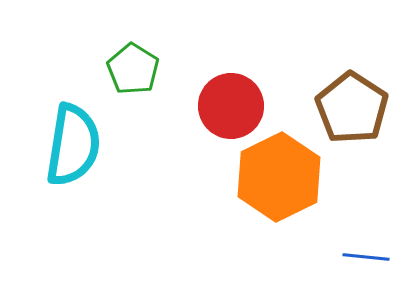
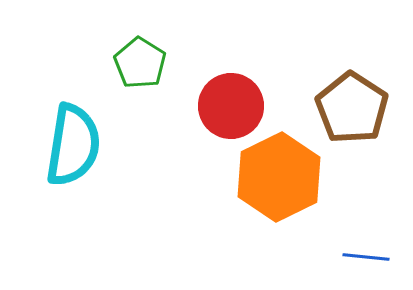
green pentagon: moved 7 px right, 6 px up
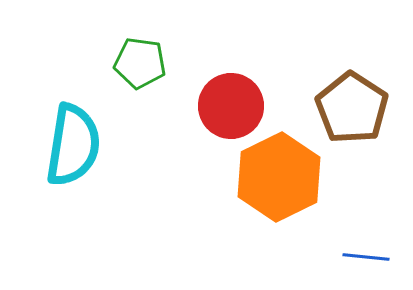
green pentagon: rotated 24 degrees counterclockwise
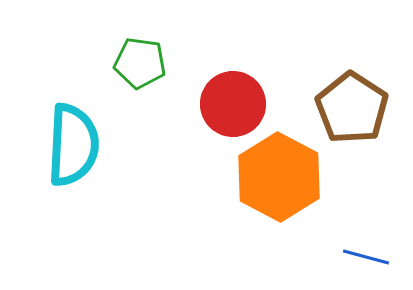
red circle: moved 2 px right, 2 px up
cyan semicircle: rotated 6 degrees counterclockwise
orange hexagon: rotated 6 degrees counterclockwise
blue line: rotated 9 degrees clockwise
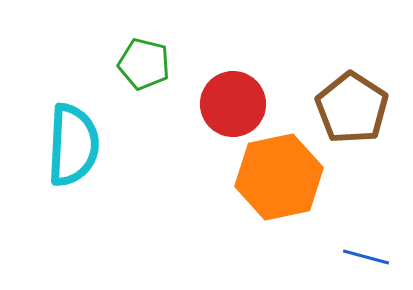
green pentagon: moved 4 px right, 1 px down; rotated 6 degrees clockwise
orange hexagon: rotated 20 degrees clockwise
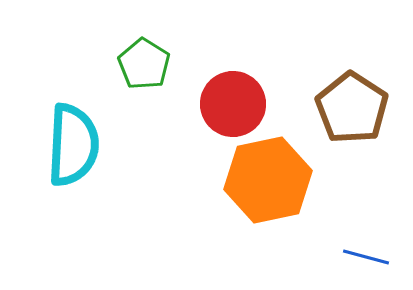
green pentagon: rotated 18 degrees clockwise
orange hexagon: moved 11 px left, 3 px down
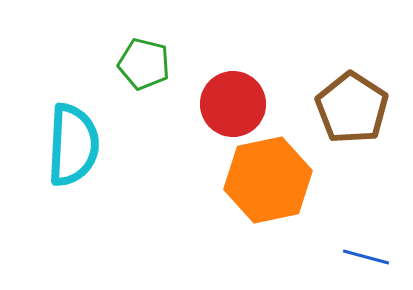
green pentagon: rotated 18 degrees counterclockwise
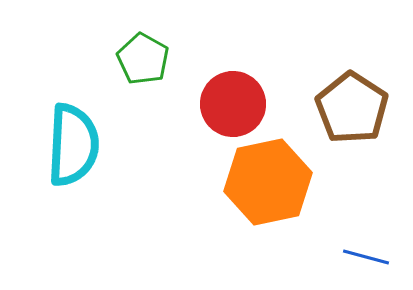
green pentagon: moved 1 px left, 5 px up; rotated 15 degrees clockwise
orange hexagon: moved 2 px down
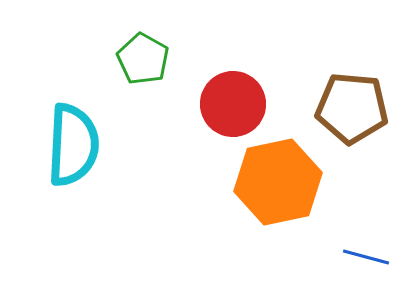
brown pentagon: rotated 28 degrees counterclockwise
orange hexagon: moved 10 px right
